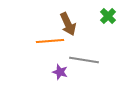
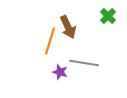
brown arrow: moved 3 px down
orange line: rotated 68 degrees counterclockwise
gray line: moved 3 px down
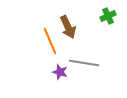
green cross: rotated 21 degrees clockwise
orange line: rotated 40 degrees counterclockwise
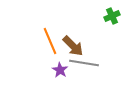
green cross: moved 4 px right
brown arrow: moved 5 px right, 19 px down; rotated 20 degrees counterclockwise
purple star: moved 2 px up; rotated 14 degrees clockwise
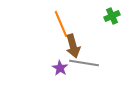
orange line: moved 11 px right, 17 px up
brown arrow: rotated 30 degrees clockwise
purple star: moved 2 px up
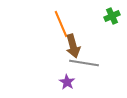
purple star: moved 7 px right, 14 px down
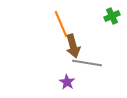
gray line: moved 3 px right
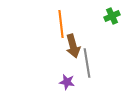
orange line: rotated 16 degrees clockwise
gray line: rotated 72 degrees clockwise
purple star: rotated 21 degrees counterclockwise
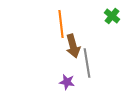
green cross: rotated 28 degrees counterclockwise
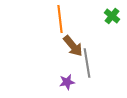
orange line: moved 1 px left, 5 px up
brown arrow: rotated 25 degrees counterclockwise
purple star: rotated 21 degrees counterclockwise
